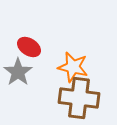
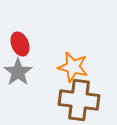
red ellipse: moved 9 px left, 3 px up; rotated 35 degrees clockwise
brown cross: moved 2 px down
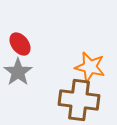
red ellipse: rotated 15 degrees counterclockwise
orange star: moved 17 px right
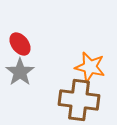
gray star: moved 2 px right
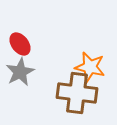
gray star: rotated 8 degrees clockwise
brown cross: moved 2 px left, 7 px up
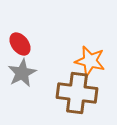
orange star: moved 6 px up
gray star: moved 2 px right, 1 px down
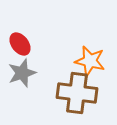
gray star: rotated 8 degrees clockwise
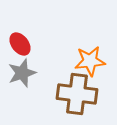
orange star: rotated 20 degrees counterclockwise
brown cross: moved 1 px down
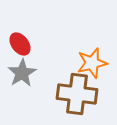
orange star: moved 2 px right, 2 px down; rotated 8 degrees counterclockwise
gray star: rotated 12 degrees counterclockwise
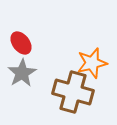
red ellipse: moved 1 px right, 1 px up
brown cross: moved 4 px left, 2 px up; rotated 9 degrees clockwise
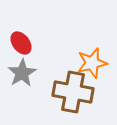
brown cross: rotated 6 degrees counterclockwise
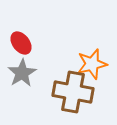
orange star: moved 1 px down
